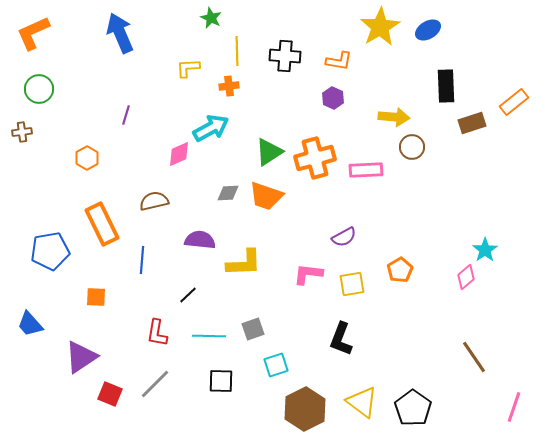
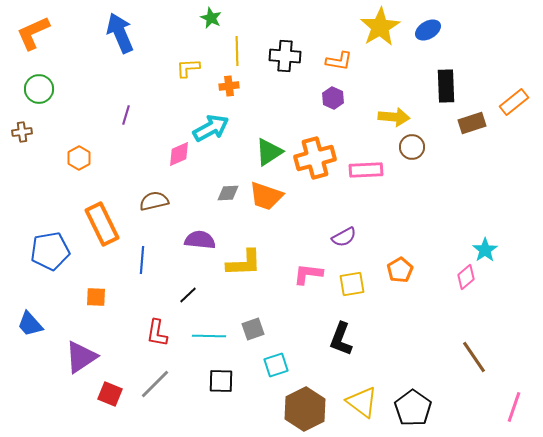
orange hexagon at (87, 158): moved 8 px left
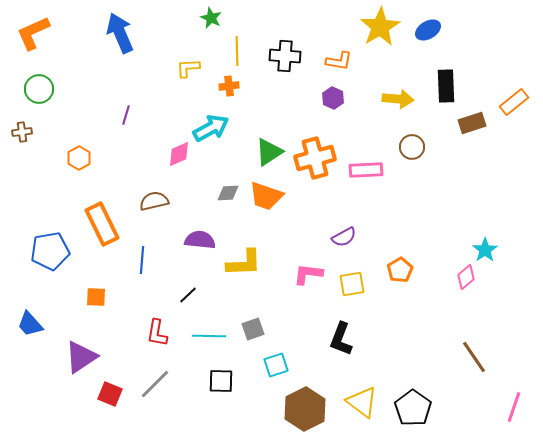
yellow arrow at (394, 117): moved 4 px right, 18 px up
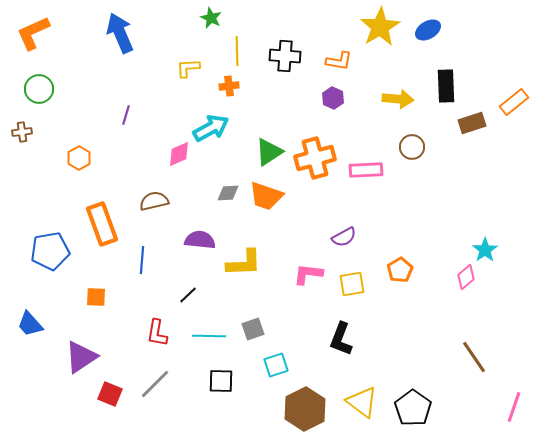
orange rectangle at (102, 224): rotated 6 degrees clockwise
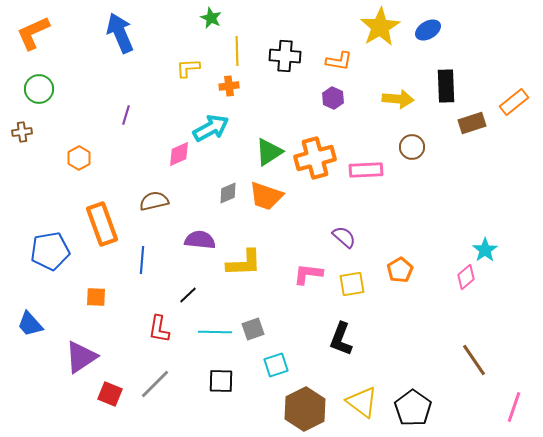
gray diamond at (228, 193): rotated 20 degrees counterclockwise
purple semicircle at (344, 237): rotated 110 degrees counterclockwise
red L-shape at (157, 333): moved 2 px right, 4 px up
cyan line at (209, 336): moved 6 px right, 4 px up
brown line at (474, 357): moved 3 px down
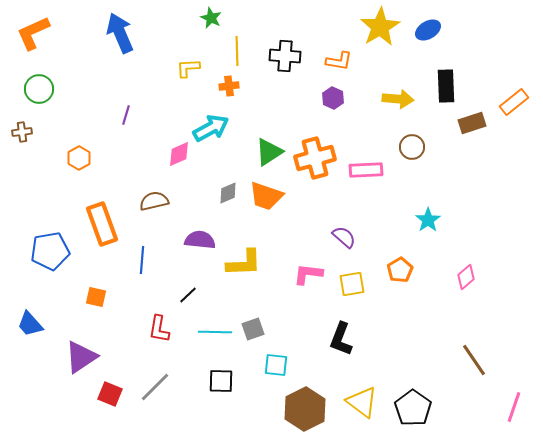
cyan star at (485, 250): moved 57 px left, 30 px up
orange square at (96, 297): rotated 10 degrees clockwise
cyan square at (276, 365): rotated 25 degrees clockwise
gray line at (155, 384): moved 3 px down
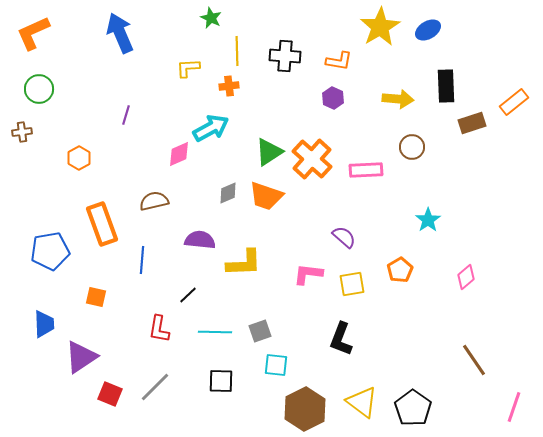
orange cross at (315, 158): moved 3 px left, 1 px down; rotated 33 degrees counterclockwise
blue trapezoid at (30, 324): moved 14 px right; rotated 140 degrees counterclockwise
gray square at (253, 329): moved 7 px right, 2 px down
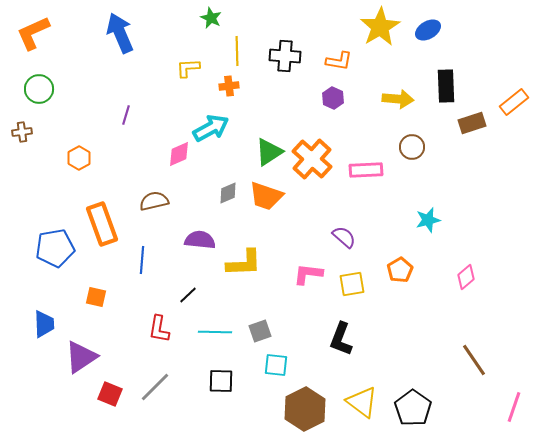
cyan star at (428, 220): rotated 20 degrees clockwise
blue pentagon at (50, 251): moved 5 px right, 3 px up
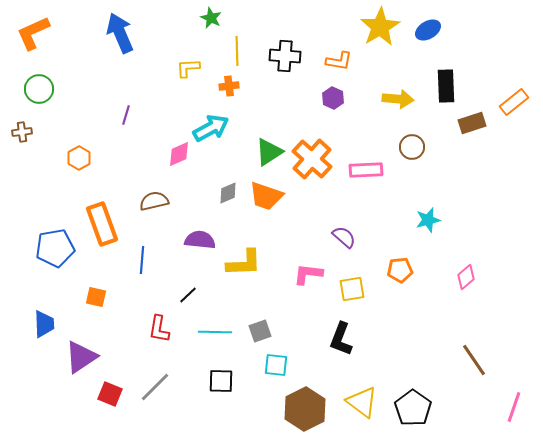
orange pentagon at (400, 270): rotated 25 degrees clockwise
yellow square at (352, 284): moved 5 px down
